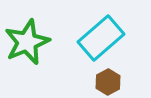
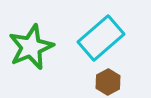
green star: moved 4 px right, 5 px down
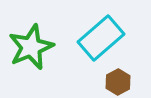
brown hexagon: moved 10 px right
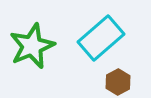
green star: moved 1 px right, 1 px up
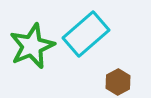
cyan rectangle: moved 15 px left, 4 px up
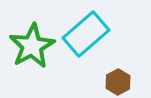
green star: rotated 6 degrees counterclockwise
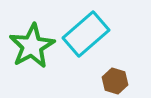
brown hexagon: moved 3 px left, 1 px up; rotated 15 degrees counterclockwise
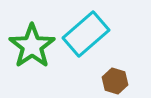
green star: rotated 6 degrees counterclockwise
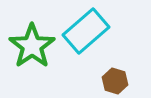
cyan rectangle: moved 3 px up
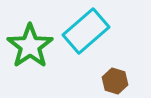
green star: moved 2 px left
